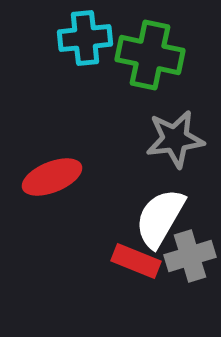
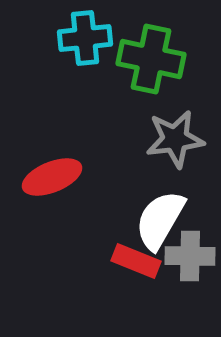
green cross: moved 1 px right, 4 px down
white semicircle: moved 2 px down
gray cross: rotated 18 degrees clockwise
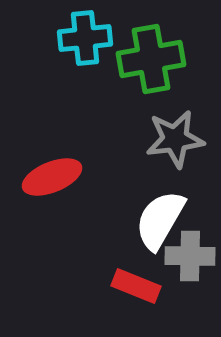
green cross: rotated 22 degrees counterclockwise
red rectangle: moved 25 px down
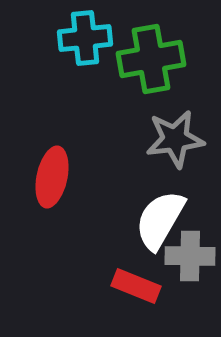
red ellipse: rotated 56 degrees counterclockwise
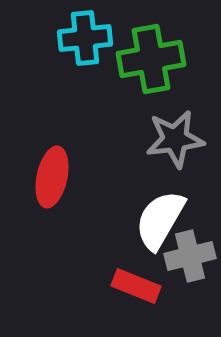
gray cross: rotated 15 degrees counterclockwise
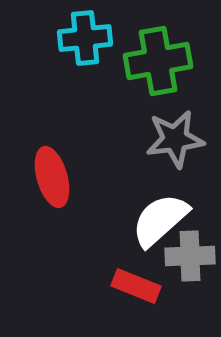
green cross: moved 7 px right, 2 px down
red ellipse: rotated 28 degrees counterclockwise
white semicircle: rotated 18 degrees clockwise
gray cross: rotated 12 degrees clockwise
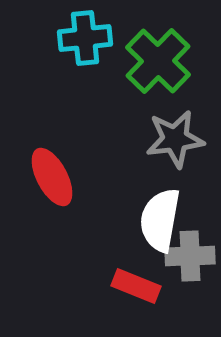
green cross: rotated 36 degrees counterclockwise
red ellipse: rotated 12 degrees counterclockwise
white semicircle: rotated 38 degrees counterclockwise
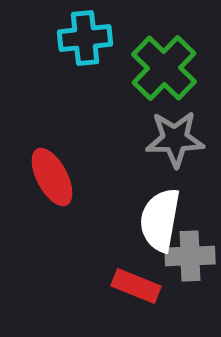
green cross: moved 6 px right, 7 px down
gray star: rotated 6 degrees clockwise
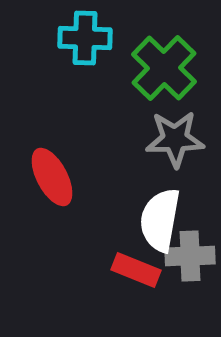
cyan cross: rotated 8 degrees clockwise
red rectangle: moved 16 px up
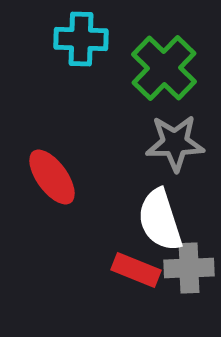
cyan cross: moved 4 px left, 1 px down
gray star: moved 4 px down
red ellipse: rotated 8 degrees counterclockwise
white semicircle: rotated 28 degrees counterclockwise
gray cross: moved 1 px left, 12 px down
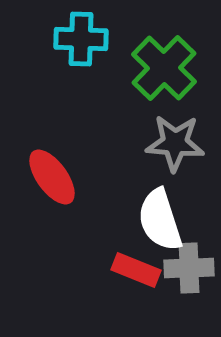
gray star: rotated 6 degrees clockwise
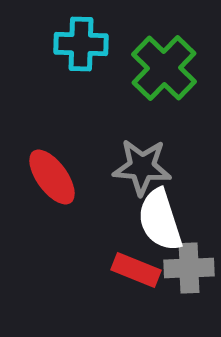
cyan cross: moved 5 px down
gray star: moved 33 px left, 24 px down
